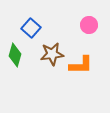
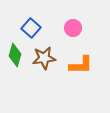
pink circle: moved 16 px left, 3 px down
brown star: moved 8 px left, 4 px down
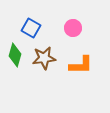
blue square: rotated 12 degrees counterclockwise
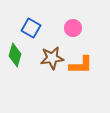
brown star: moved 8 px right
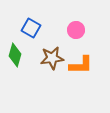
pink circle: moved 3 px right, 2 px down
